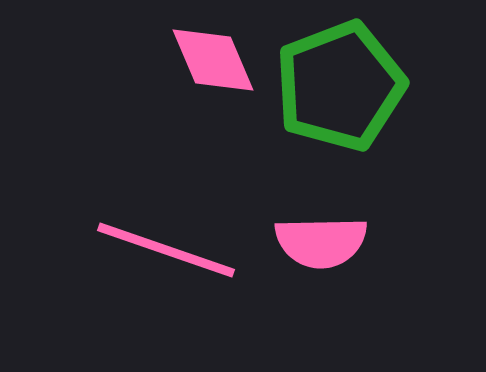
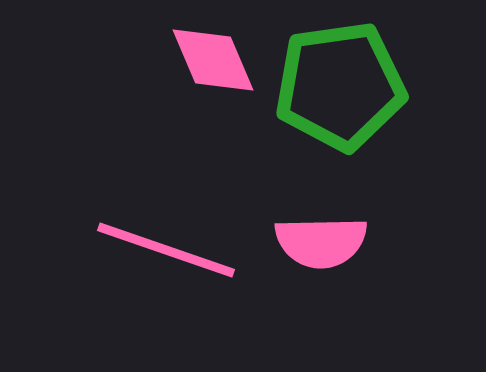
green pentagon: rotated 13 degrees clockwise
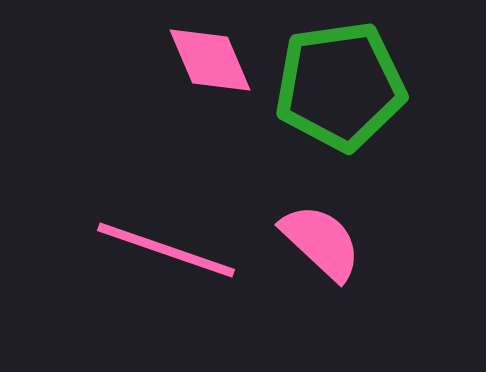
pink diamond: moved 3 px left
pink semicircle: rotated 136 degrees counterclockwise
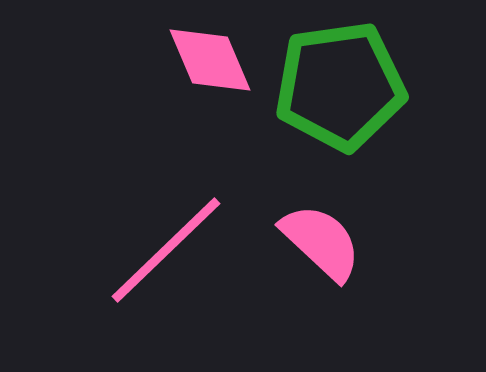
pink line: rotated 63 degrees counterclockwise
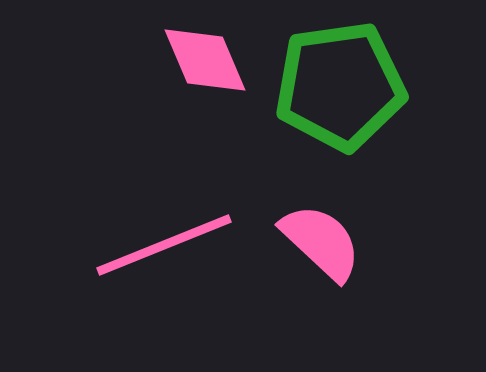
pink diamond: moved 5 px left
pink line: moved 2 px left, 5 px up; rotated 22 degrees clockwise
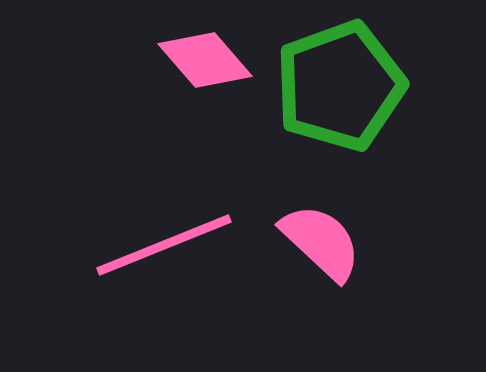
pink diamond: rotated 18 degrees counterclockwise
green pentagon: rotated 12 degrees counterclockwise
